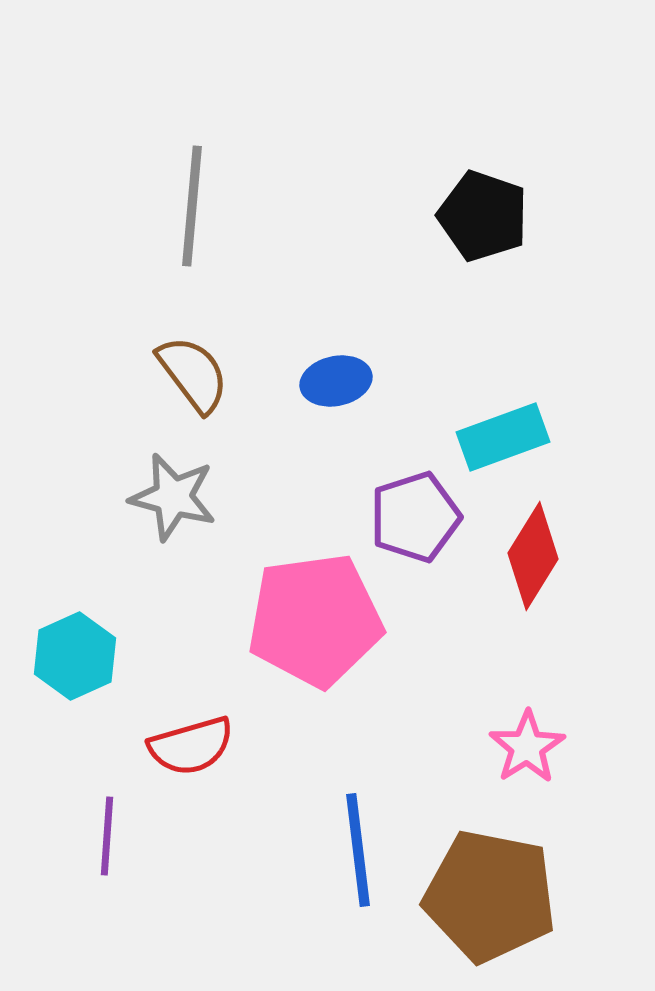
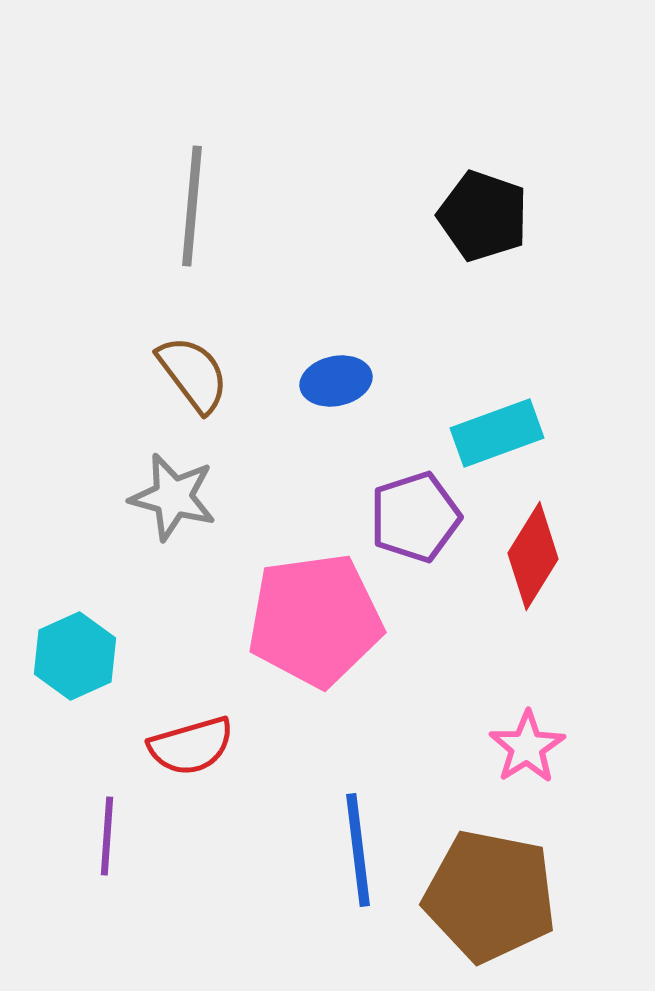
cyan rectangle: moved 6 px left, 4 px up
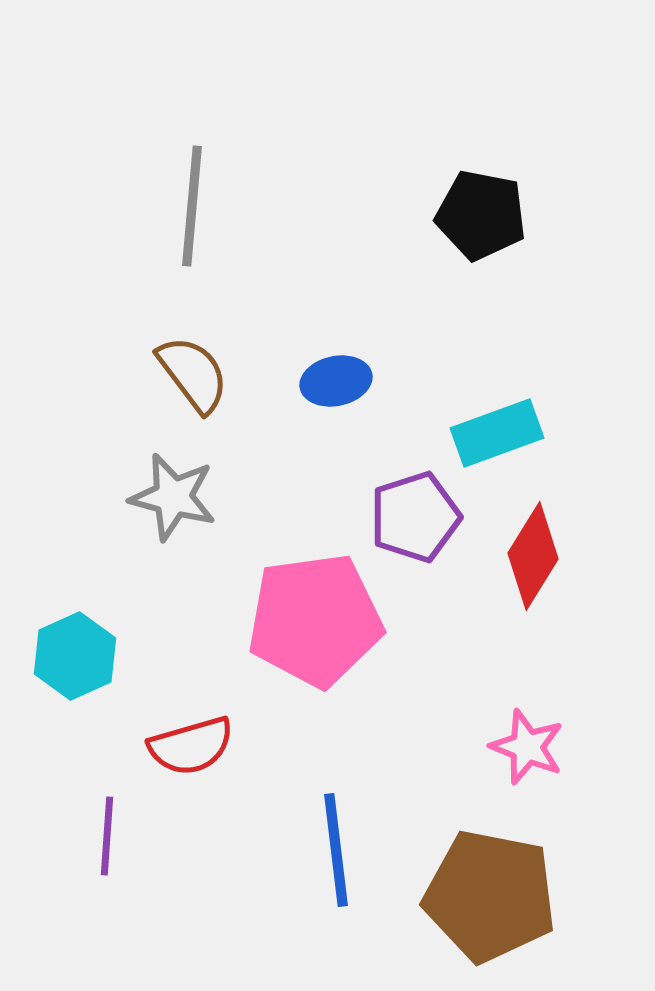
black pentagon: moved 2 px left, 1 px up; rotated 8 degrees counterclockwise
pink star: rotated 18 degrees counterclockwise
blue line: moved 22 px left
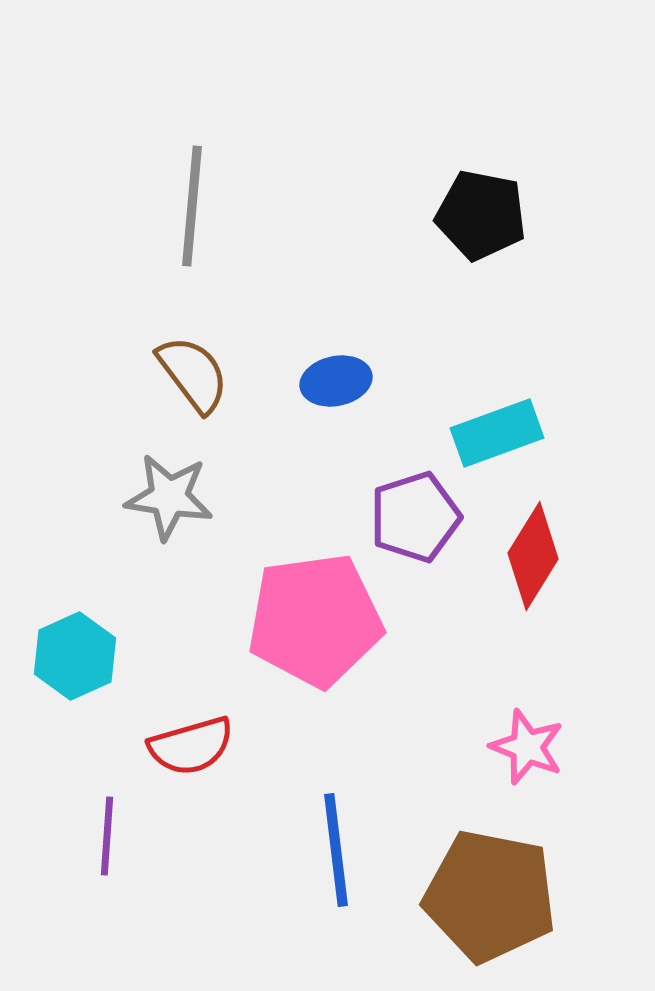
gray star: moved 4 px left; rotated 6 degrees counterclockwise
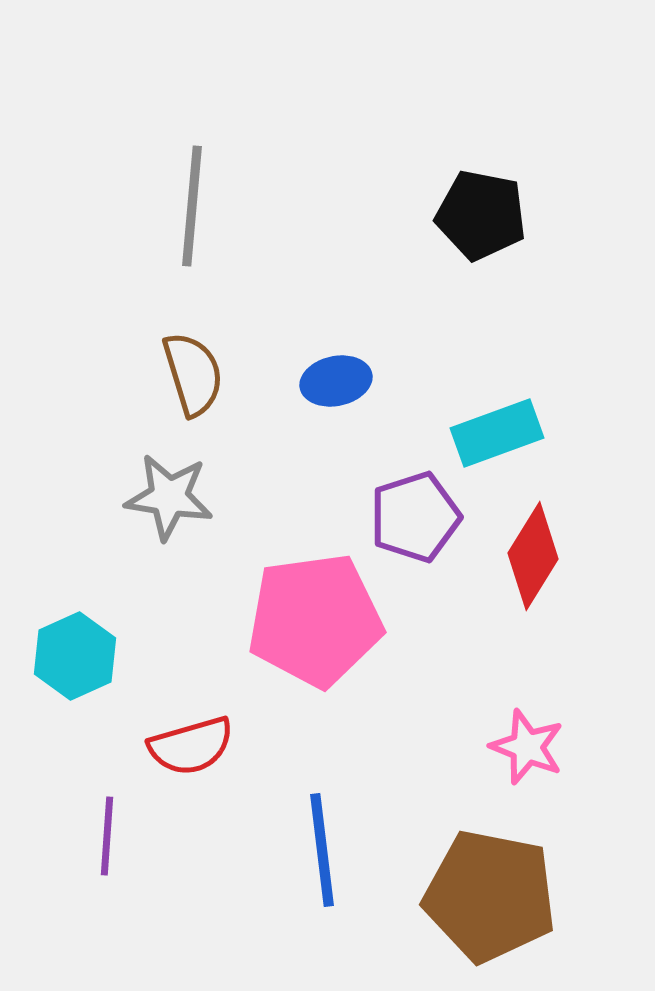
brown semicircle: rotated 20 degrees clockwise
blue line: moved 14 px left
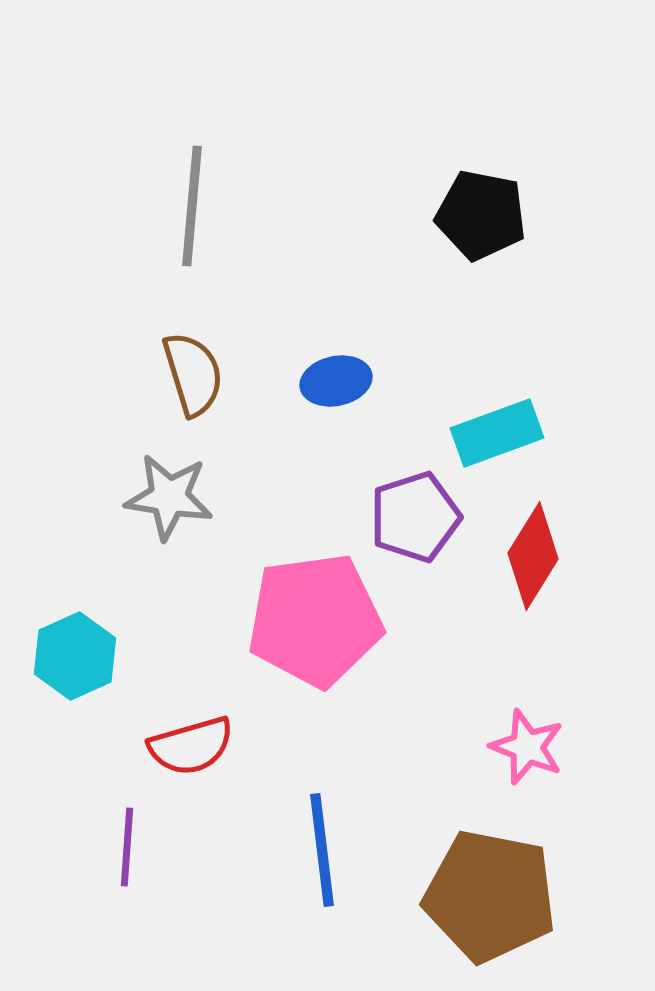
purple line: moved 20 px right, 11 px down
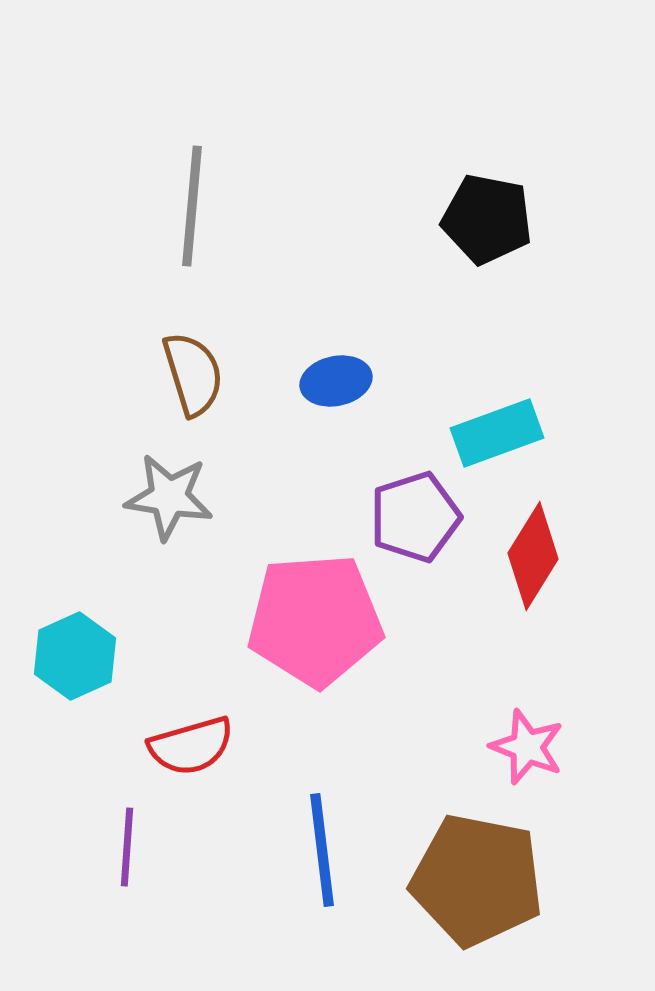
black pentagon: moved 6 px right, 4 px down
pink pentagon: rotated 4 degrees clockwise
brown pentagon: moved 13 px left, 16 px up
